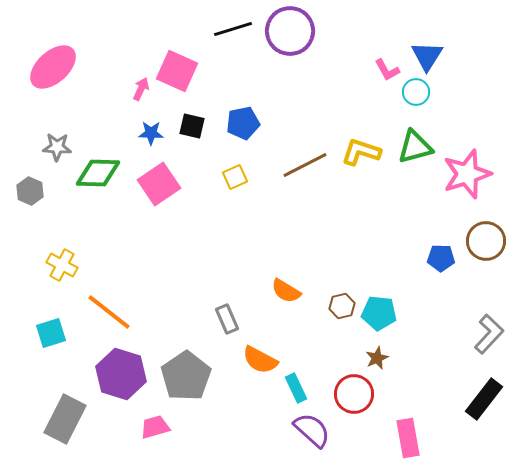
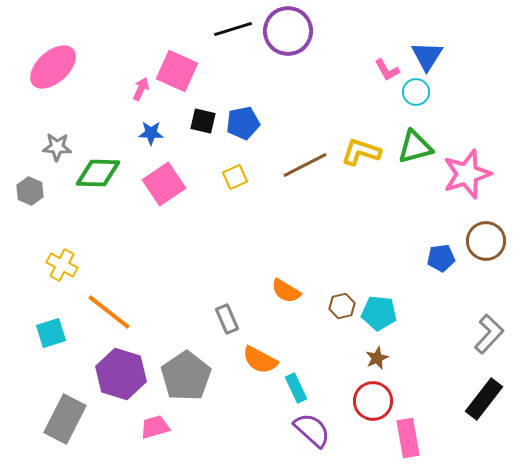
purple circle at (290, 31): moved 2 px left
black square at (192, 126): moved 11 px right, 5 px up
pink square at (159, 184): moved 5 px right
blue pentagon at (441, 258): rotated 8 degrees counterclockwise
red circle at (354, 394): moved 19 px right, 7 px down
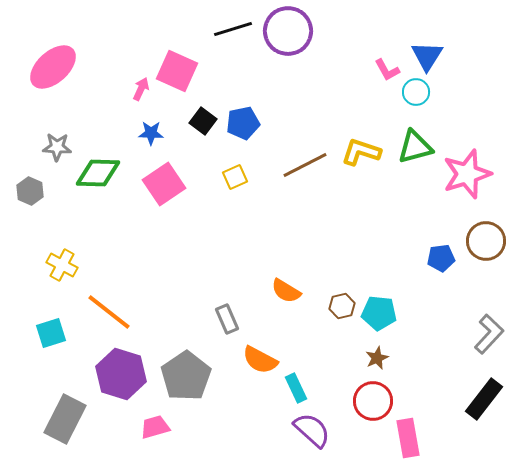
black square at (203, 121): rotated 24 degrees clockwise
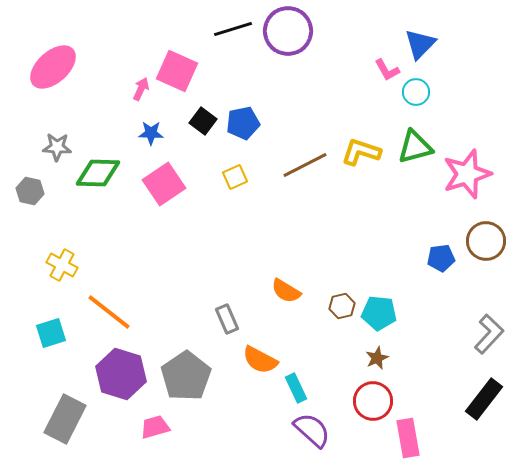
blue triangle at (427, 56): moved 7 px left, 12 px up; rotated 12 degrees clockwise
gray hexagon at (30, 191): rotated 12 degrees counterclockwise
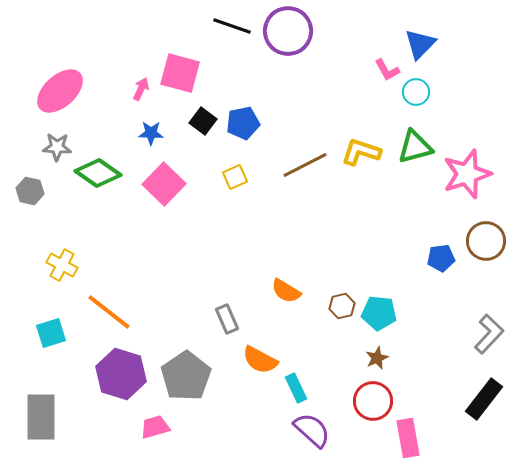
black line at (233, 29): moved 1 px left, 3 px up; rotated 36 degrees clockwise
pink ellipse at (53, 67): moved 7 px right, 24 px down
pink square at (177, 71): moved 3 px right, 2 px down; rotated 9 degrees counterclockwise
green diamond at (98, 173): rotated 33 degrees clockwise
pink square at (164, 184): rotated 12 degrees counterclockwise
gray rectangle at (65, 419): moved 24 px left, 2 px up; rotated 27 degrees counterclockwise
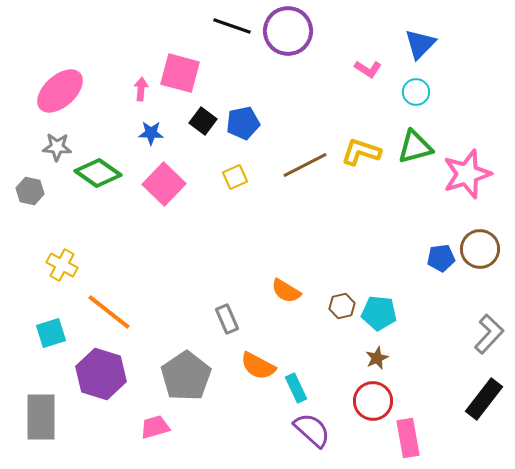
pink L-shape at (387, 70): moved 19 px left, 1 px up; rotated 28 degrees counterclockwise
pink arrow at (141, 89): rotated 20 degrees counterclockwise
brown circle at (486, 241): moved 6 px left, 8 px down
orange semicircle at (260, 360): moved 2 px left, 6 px down
purple hexagon at (121, 374): moved 20 px left
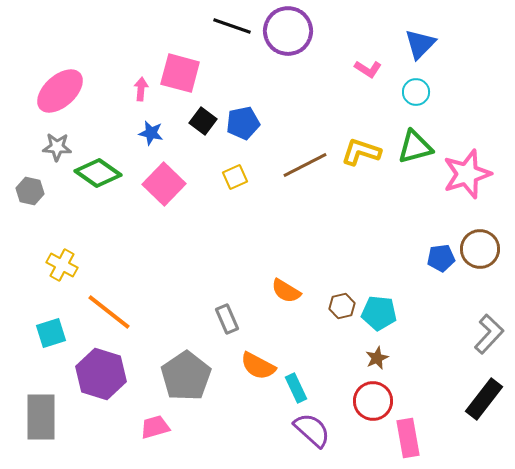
blue star at (151, 133): rotated 10 degrees clockwise
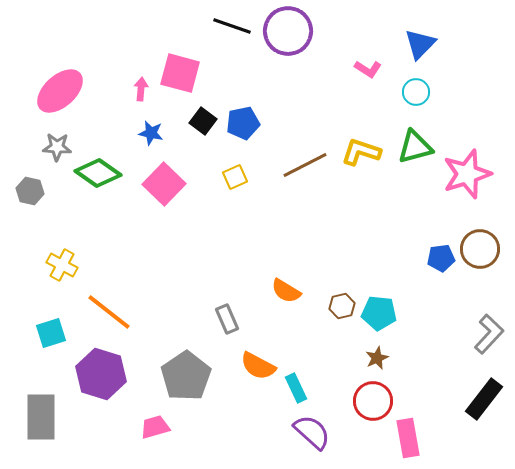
purple semicircle at (312, 430): moved 2 px down
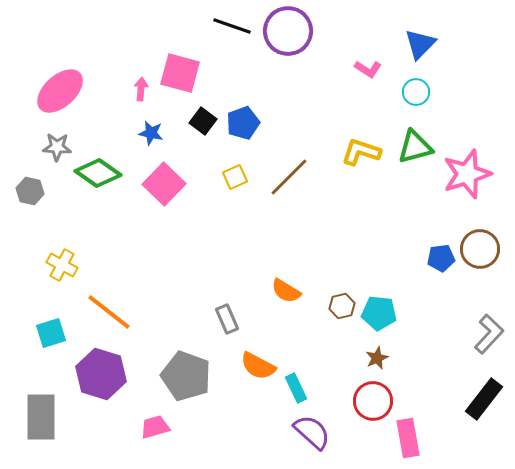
blue pentagon at (243, 123): rotated 8 degrees counterclockwise
brown line at (305, 165): moved 16 px left, 12 px down; rotated 18 degrees counterclockwise
gray pentagon at (186, 376): rotated 18 degrees counterclockwise
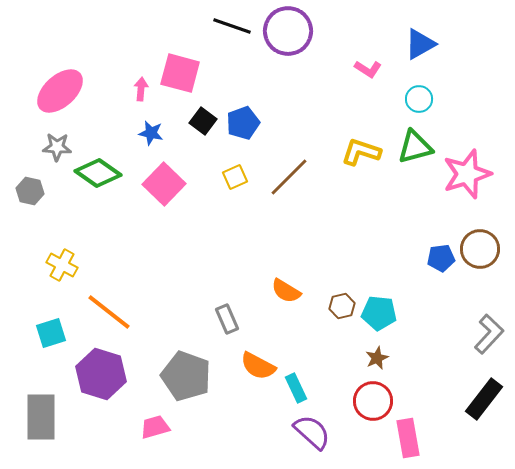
blue triangle at (420, 44): rotated 16 degrees clockwise
cyan circle at (416, 92): moved 3 px right, 7 px down
